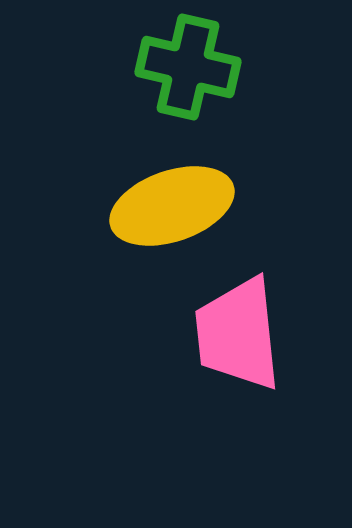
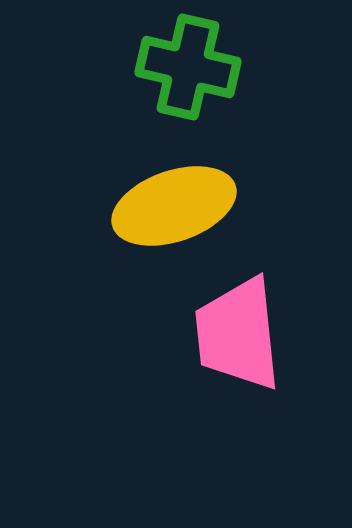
yellow ellipse: moved 2 px right
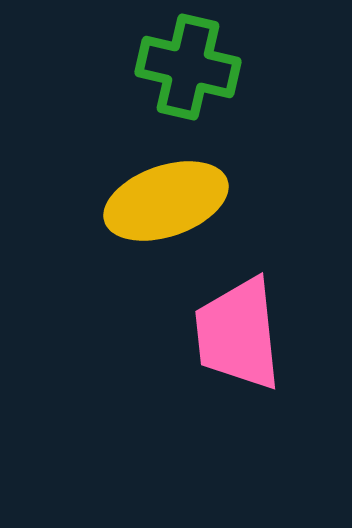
yellow ellipse: moved 8 px left, 5 px up
